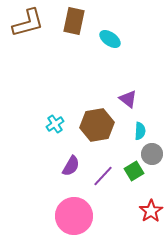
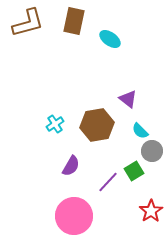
cyan semicircle: rotated 132 degrees clockwise
gray circle: moved 3 px up
purple line: moved 5 px right, 6 px down
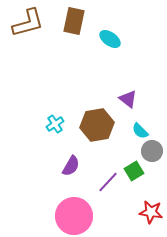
red star: moved 1 px down; rotated 30 degrees counterclockwise
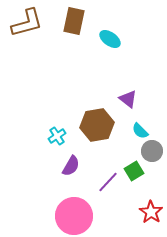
brown L-shape: moved 1 px left
cyan cross: moved 2 px right, 12 px down
red star: rotated 25 degrees clockwise
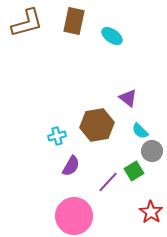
cyan ellipse: moved 2 px right, 3 px up
purple triangle: moved 1 px up
cyan cross: rotated 18 degrees clockwise
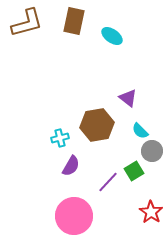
cyan cross: moved 3 px right, 2 px down
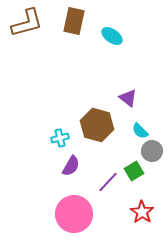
brown hexagon: rotated 24 degrees clockwise
red star: moved 9 px left
pink circle: moved 2 px up
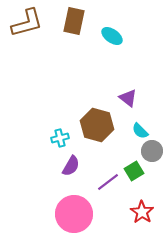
purple line: rotated 10 degrees clockwise
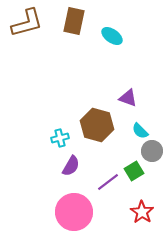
purple triangle: rotated 18 degrees counterclockwise
pink circle: moved 2 px up
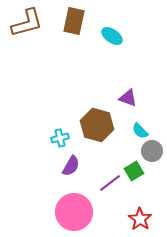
purple line: moved 2 px right, 1 px down
red star: moved 2 px left, 7 px down
